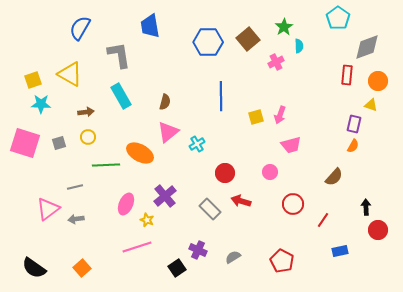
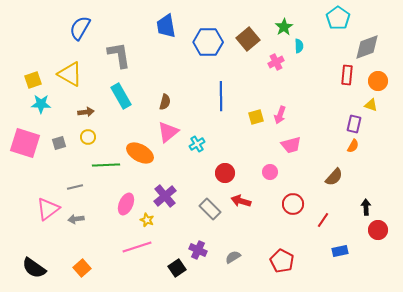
blue trapezoid at (150, 26): moved 16 px right
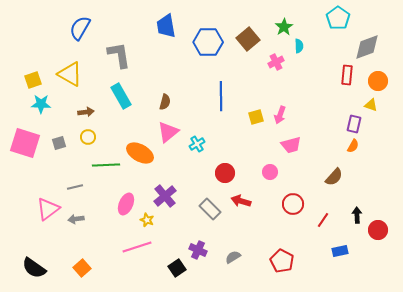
black arrow at (366, 207): moved 9 px left, 8 px down
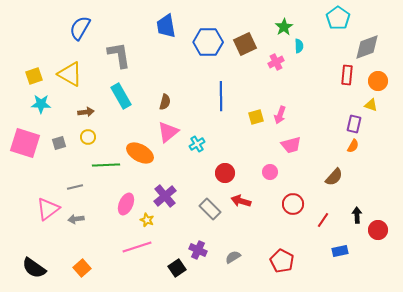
brown square at (248, 39): moved 3 px left, 5 px down; rotated 15 degrees clockwise
yellow square at (33, 80): moved 1 px right, 4 px up
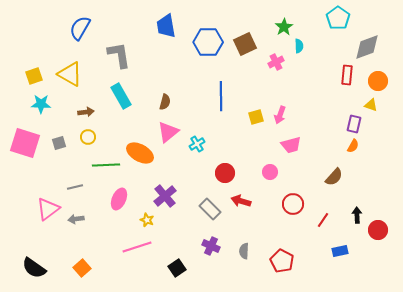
pink ellipse at (126, 204): moved 7 px left, 5 px up
purple cross at (198, 250): moved 13 px right, 4 px up
gray semicircle at (233, 257): moved 11 px right, 6 px up; rotated 56 degrees counterclockwise
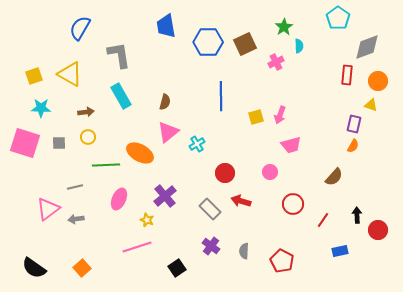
cyan star at (41, 104): moved 4 px down
gray square at (59, 143): rotated 16 degrees clockwise
purple cross at (211, 246): rotated 12 degrees clockwise
